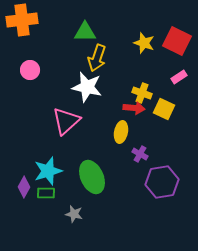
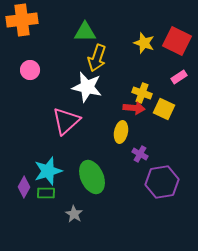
gray star: rotated 18 degrees clockwise
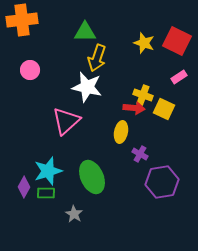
yellow cross: moved 1 px right, 2 px down
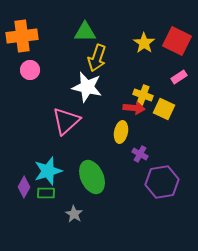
orange cross: moved 16 px down
yellow star: rotated 15 degrees clockwise
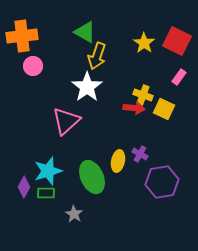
green triangle: rotated 30 degrees clockwise
yellow arrow: moved 2 px up
pink circle: moved 3 px right, 4 px up
pink rectangle: rotated 21 degrees counterclockwise
white star: rotated 24 degrees clockwise
yellow ellipse: moved 3 px left, 29 px down
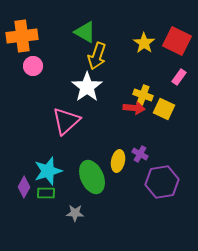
gray star: moved 1 px right, 1 px up; rotated 30 degrees counterclockwise
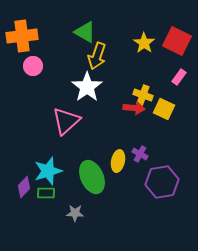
purple diamond: rotated 15 degrees clockwise
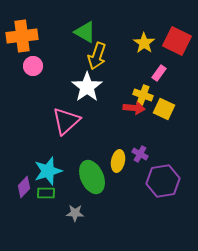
pink rectangle: moved 20 px left, 4 px up
purple hexagon: moved 1 px right, 1 px up
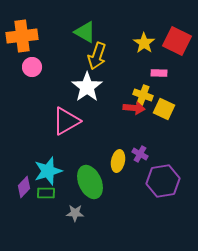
pink circle: moved 1 px left, 1 px down
pink rectangle: rotated 56 degrees clockwise
pink triangle: rotated 12 degrees clockwise
green ellipse: moved 2 px left, 5 px down
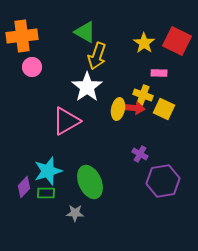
yellow ellipse: moved 52 px up
